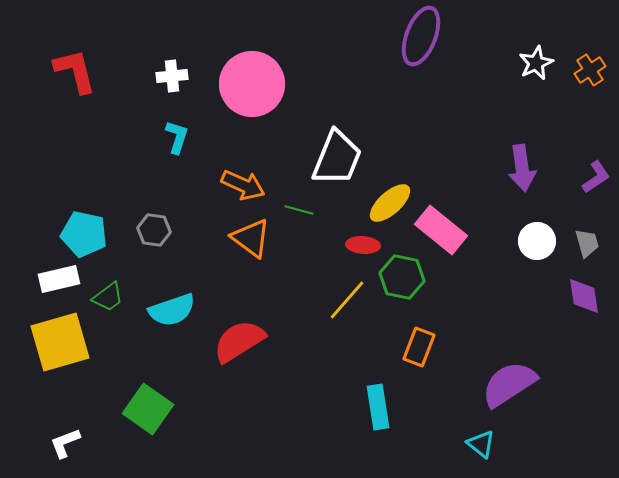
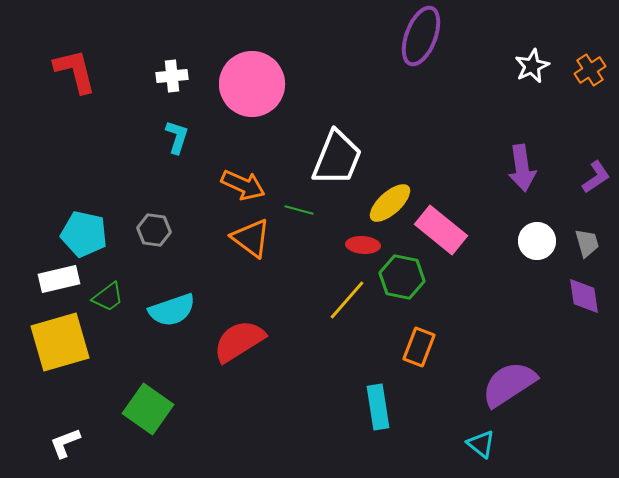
white star: moved 4 px left, 3 px down
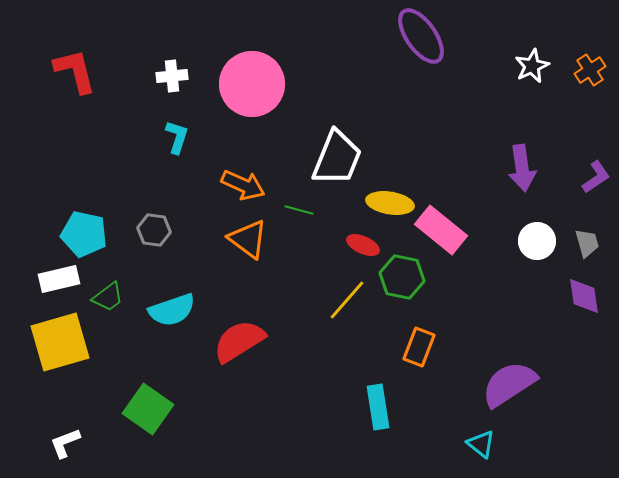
purple ellipse: rotated 56 degrees counterclockwise
yellow ellipse: rotated 51 degrees clockwise
orange triangle: moved 3 px left, 1 px down
red ellipse: rotated 20 degrees clockwise
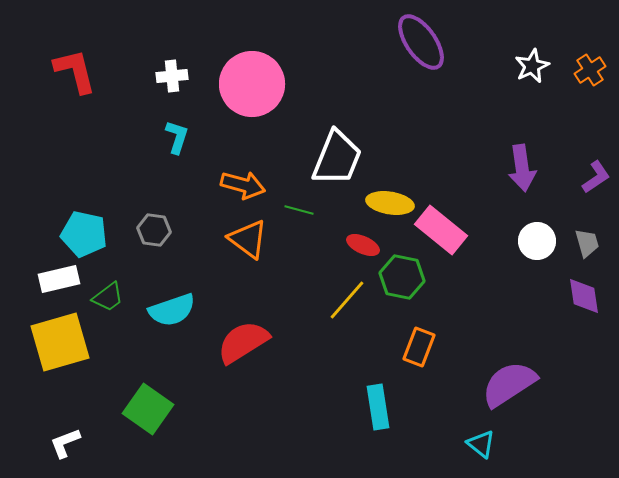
purple ellipse: moved 6 px down
orange arrow: rotated 9 degrees counterclockwise
red semicircle: moved 4 px right, 1 px down
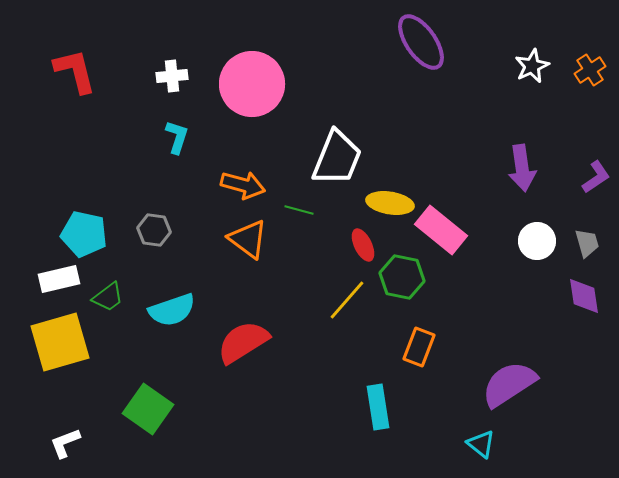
red ellipse: rotated 40 degrees clockwise
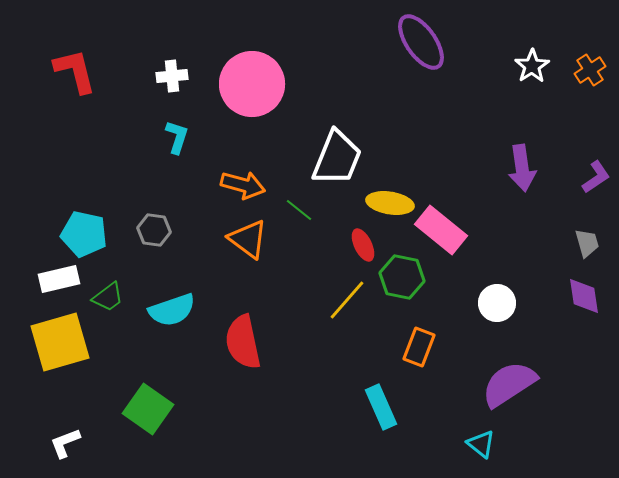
white star: rotated 8 degrees counterclockwise
green line: rotated 24 degrees clockwise
white circle: moved 40 px left, 62 px down
red semicircle: rotated 70 degrees counterclockwise
cyan rectangle: moved 3 px right; rotated 15 degrees counterclockwise
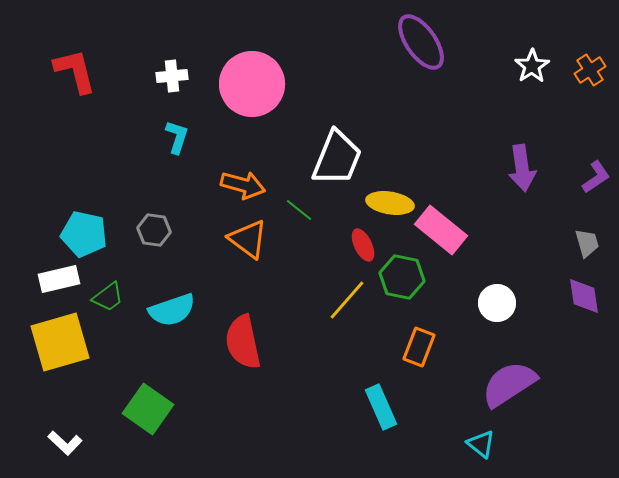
white L-shape: rotated 116 degrees counterclockwise
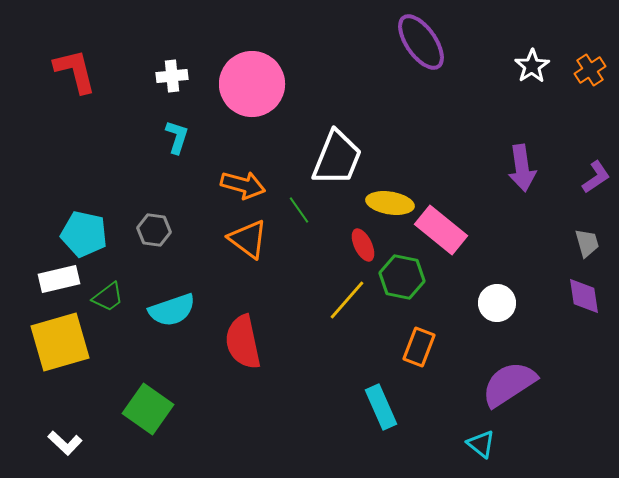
green line: rotated 16 degrees clockwise
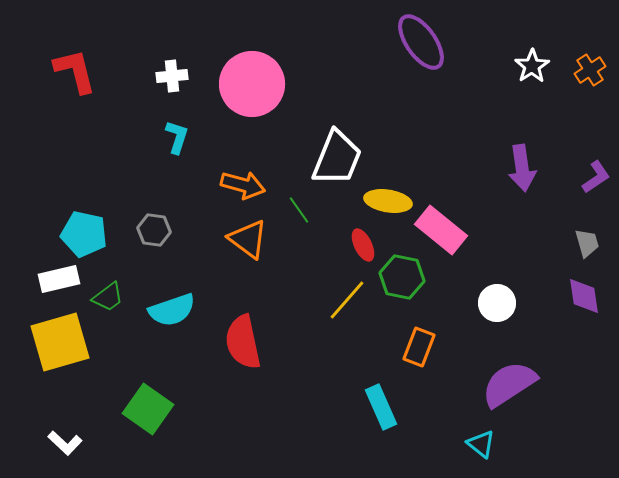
yellow ellipse: moved 2 px left, 2 px up
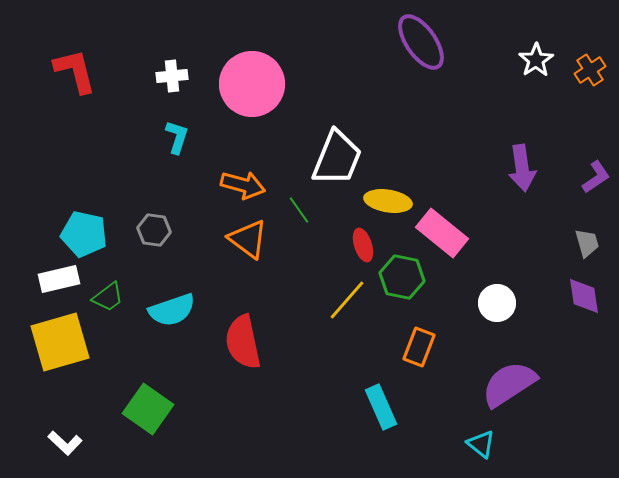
white star: moved 4 px right, 6 px up
pink rectangle: moved 1 px right, 3 px down
red ellipse: rotated 8 degrees clockwise
